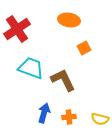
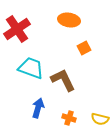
blue arrow: moved 6 px left, 5 px up
orange cross: moved 1 px down; rotated 24 degrees clockwise
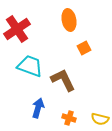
orange ellipse: rotated 70 degrees clockwise
cyan trapezoid: moved 1 px left, 2 px up
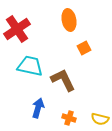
cyan trapezoid: rotated 8 degrees counterclockwise
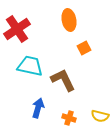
yellow semicircle: moved 3 px up
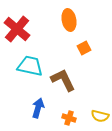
red cross: rotated 16 degrees counterclockwise
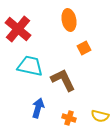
red cross: moved 1 px right
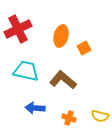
orange ellipse: moved 8 px left, 16 px down; rotated 25 degrees clockwise
red cross: rotated 24 degrees clockwise
cyan trapezoid: moved 4 px left, 5 px down
brown L-shape: rotated 24 degrees counterclockwise
blue arrow: moved 3 px left; rotated 102 degrees counterclockwise
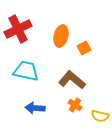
brown L-shape: moved 9 px right
orange cross: moved 6 px right, 13 px up; rotated 16 degrees clockwise
